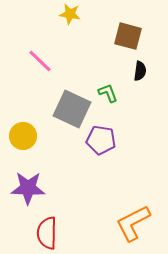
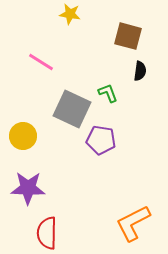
pink line: moved 1 px right, 1 px down; rotated 12 degrees counterclockwise
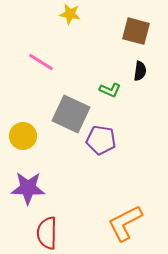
brown square: moved 8 px right, 5 px up
green L-shape: moved 2 px right, 3 px up; rotated 135 degrees clockwise
gray square: moved 1 px left, 5 px down
orange L-shape: moved 8 px left
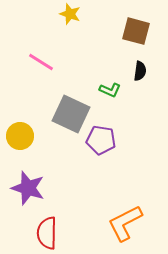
yellow star: rotated 10 degrees clockwise
yellow circle: moved 3 px left
purple star: rotated 16 degrees clockwise
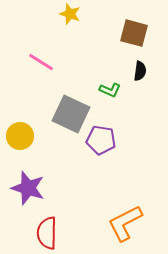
brown square: moved 2 px left, 2 px down
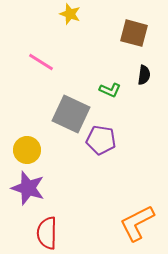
black semicircle: moved 4 px right, 4 px down
yellow circle: moved 7 px right, 14 px down
orange L-shape: moved 12 px right
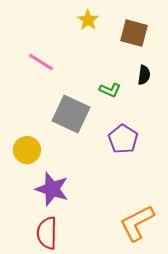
yellow star: moved 18 px right, 6 px down; rotated 15 degrees clockwise
purple pentagon: moved 22 px right, 1 px up; rotated 24 degrees clockwise
purple star: moved 24 px right, 1 px down
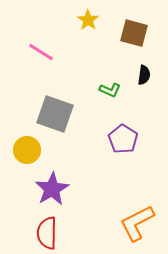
pink line: moved 10 px up
gray square: moved 16 px left; rotated 6 degrees counterclockwise
purple star: rotated 24 degrees clockwise
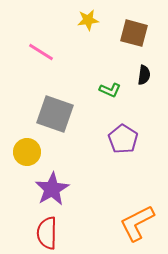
yellow star: rotated 30 degrees clockwise
yellow circle: moved 2 px down
